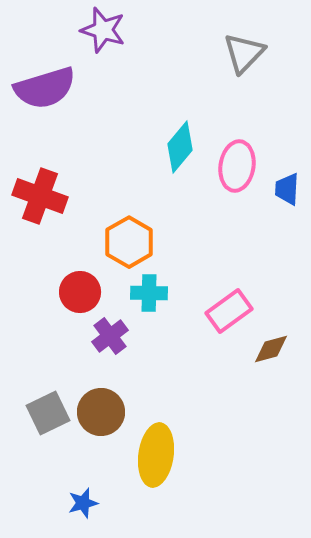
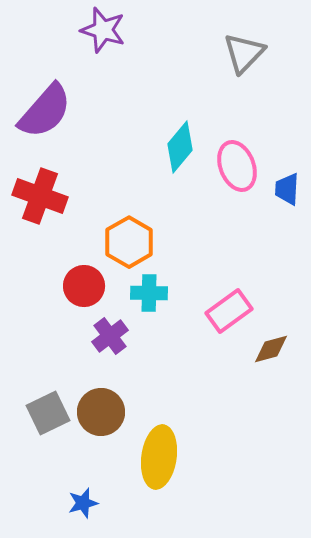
purple semicircle: moved 23 px down; rotated 32 degrees counterclockwise
pink ellipse: rotated 30 degrees counterclockwise
red circle: moved 4 px right, 6 px up
yellow ellipse: moved 3 px right, 2 px down
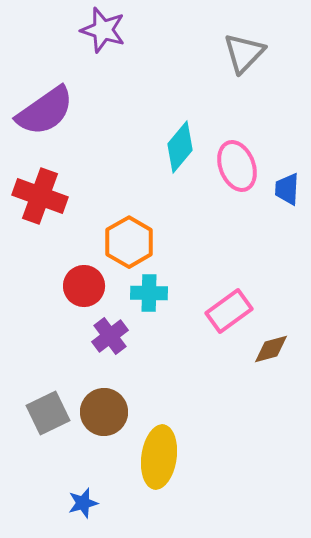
purple semicircle: rotated 14 degrees clockwise
brown circle: moved 3 px right
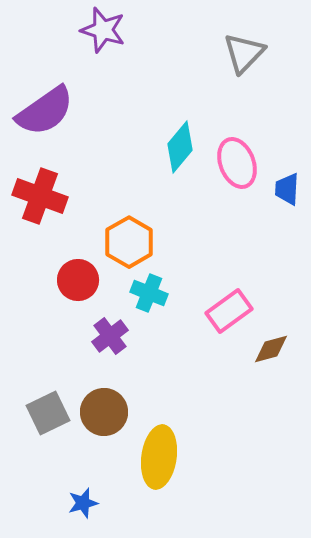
pink ellipse: moved 3 px up
red circle: moved 6 px left, 6 px up
cyan cross: rotated 21 degrees clockwise
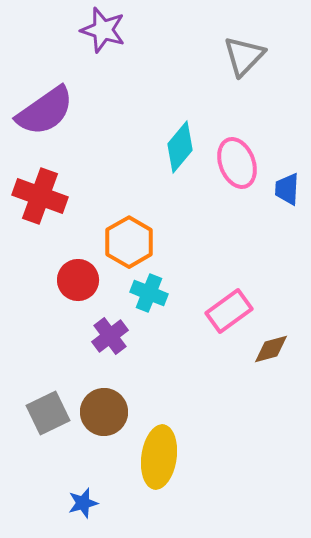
gray triangle: moved 3 px down
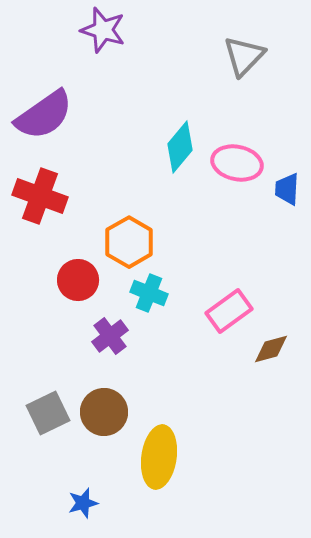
purple semicircle: moved 1 px left, 4 px down
pink ellipse: rotated 57 degrees counterclockwise
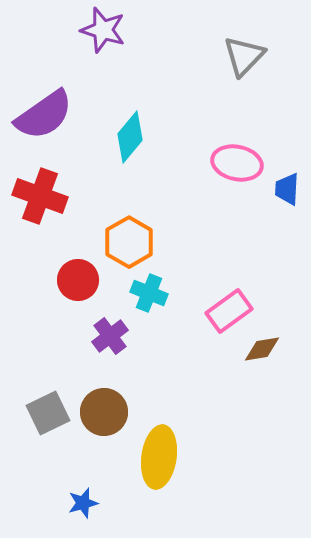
cyan diamond: moved 50 px left, 10 px up
brown diamond: moved 9 px left; rotated 6 degrees clockwise
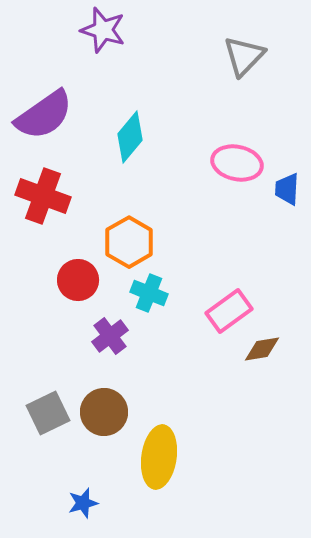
red cross: moved 3 px right
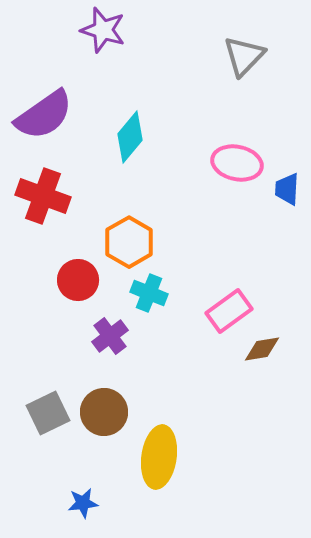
blue star: rotated 8 degrees clockwise
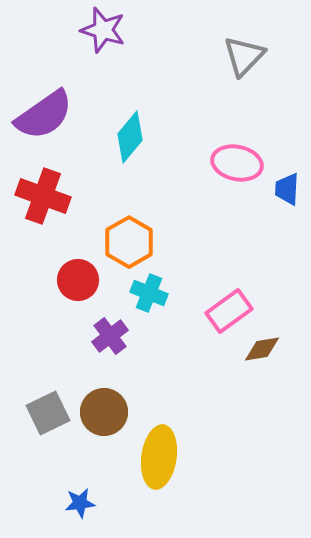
blue star: moved 3 px left
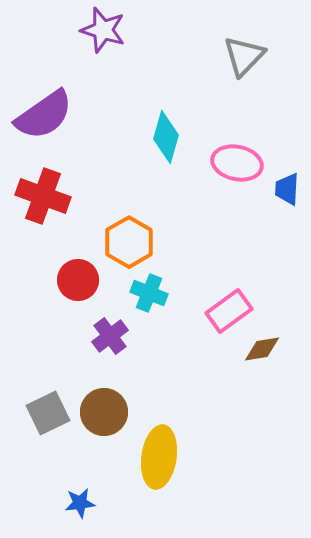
cyan diamond: moved 36 px right; rotated 24 degrees counterclockwise
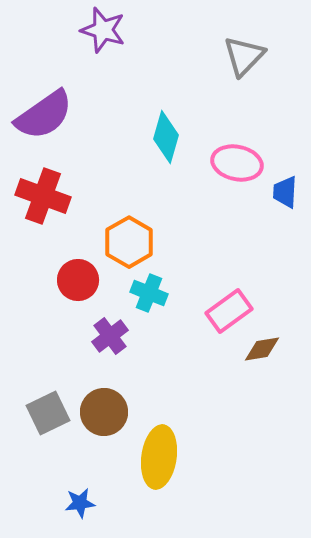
blue trapezoid: moved 2 px left, 3 px down
